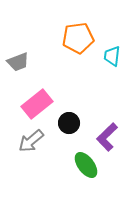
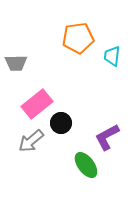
gray trapezoid: moved 2 px left, 1 px down; rotated 20 degrees clockwise
black circle: moved 8 px left
purple L-shape: rotated 16 degrees clockwise
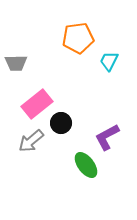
cyan trapezoid: moved 3 px left, 5 px down; rotated 20 degrees clockwise
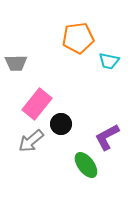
cyan trapezoid: rotated 105 degrees counterclockwise
pink rectangle: rotated 12 degrees counterclockwise
black circle: moved 1 px down
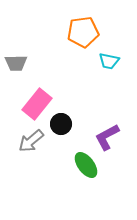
orange pentagon: moved 5 px right, 6 px up
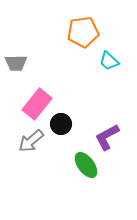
cyan trapezoid: rotated 30 degrees clockwise
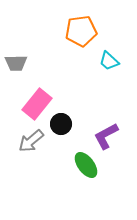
orange pentagon: moved 2 px left, 1 px up
purple L-shape: moved 1 px left, 1 px up
